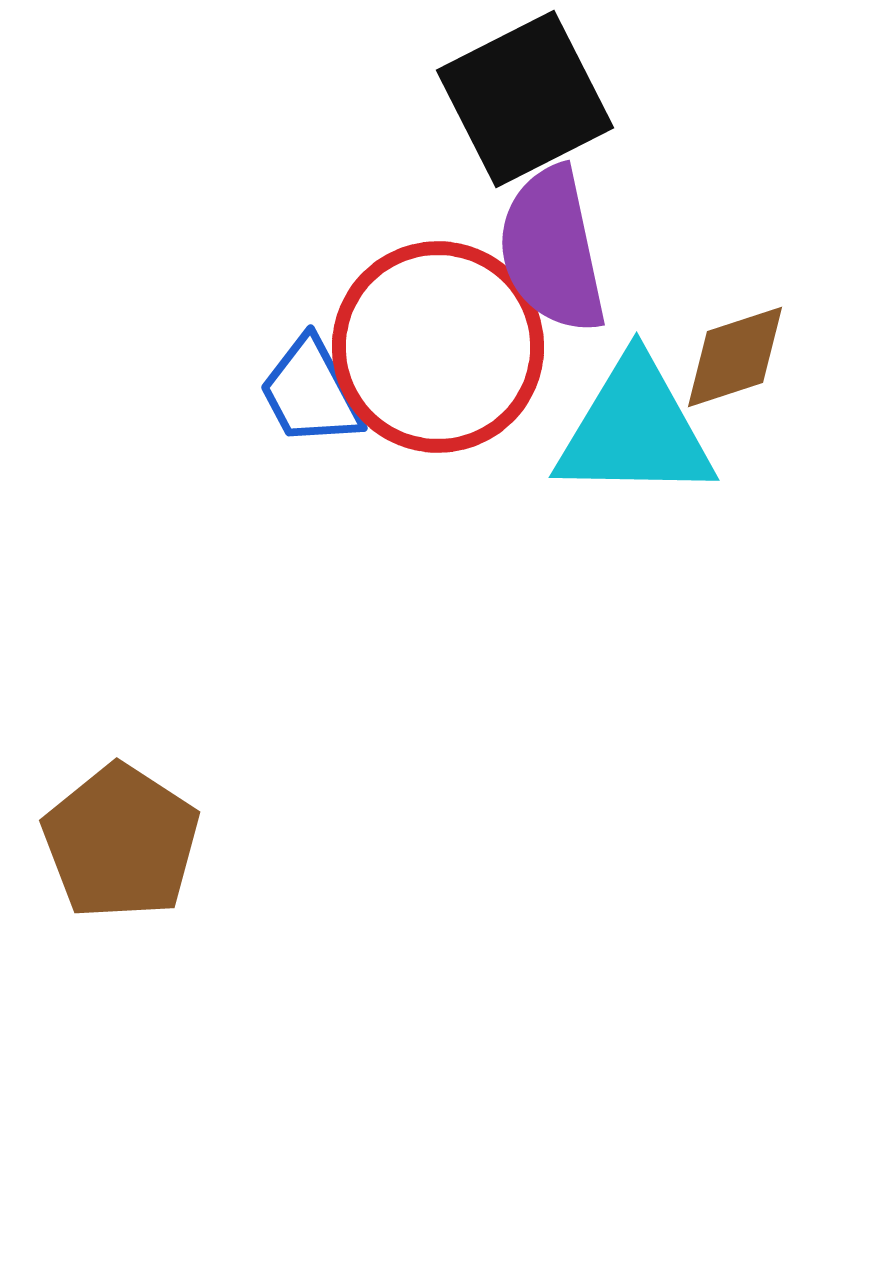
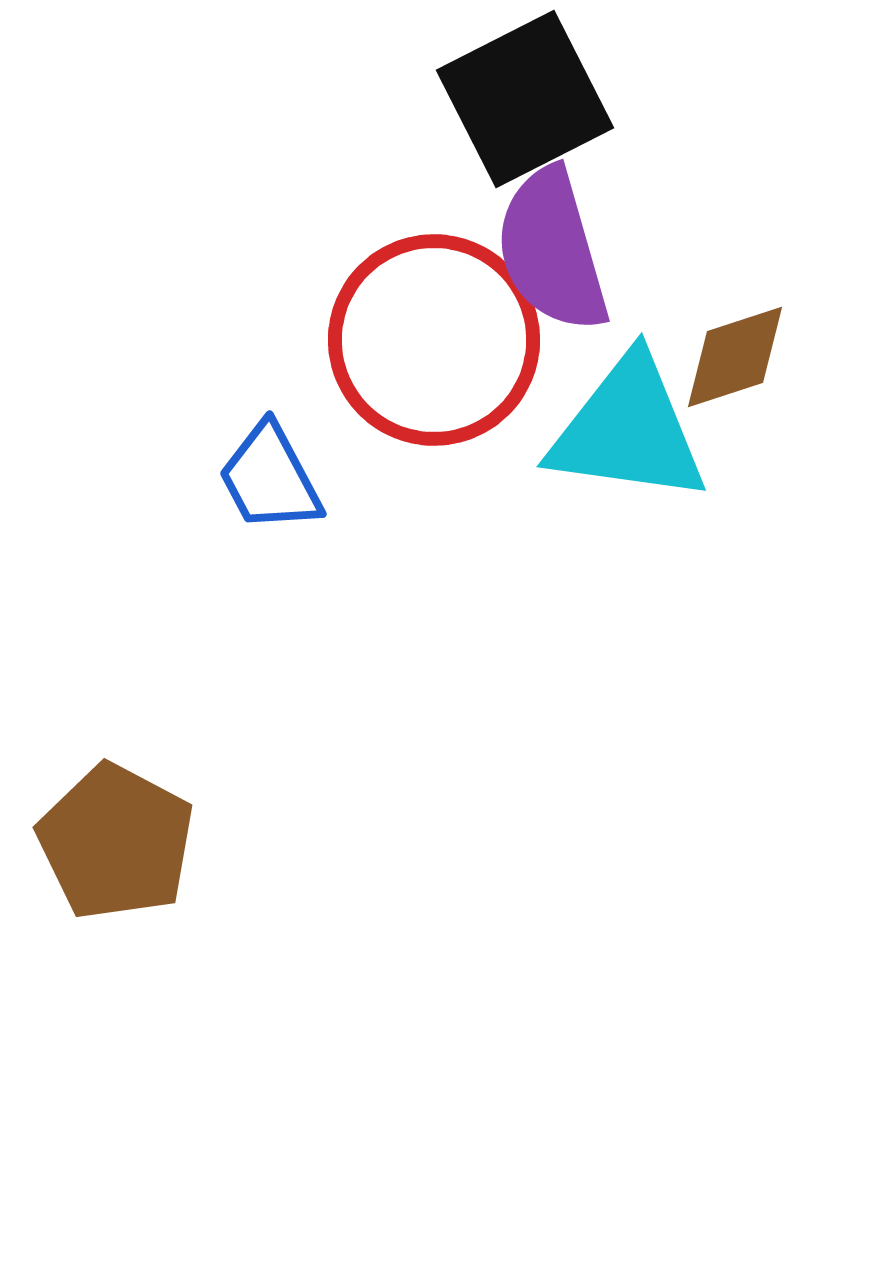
purple semicircle: rotated 4 degrees counterclockwise
red circle: moved 4 px left, 7 px up
blue trapezoid: moved 41 px left, 86 px down
cyan triangle: moved 7 px left; rotated 7 degrees clockwise
brown pentagon: moved 5 px left; rotated 5 degrees counterclockwise
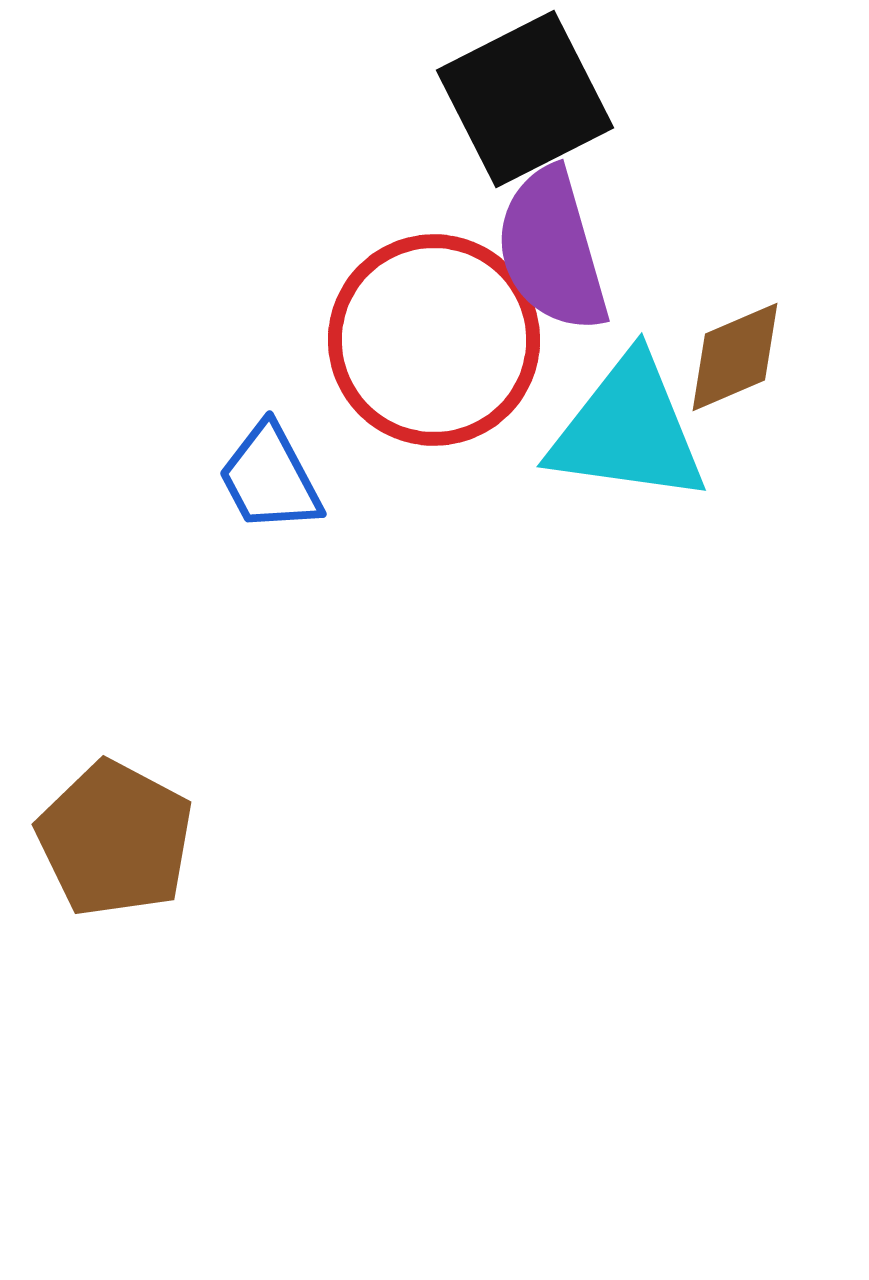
brown diamond: rotated 5 degrees counterclockwise
brown pentagon: moved 1 px left, 3 px up
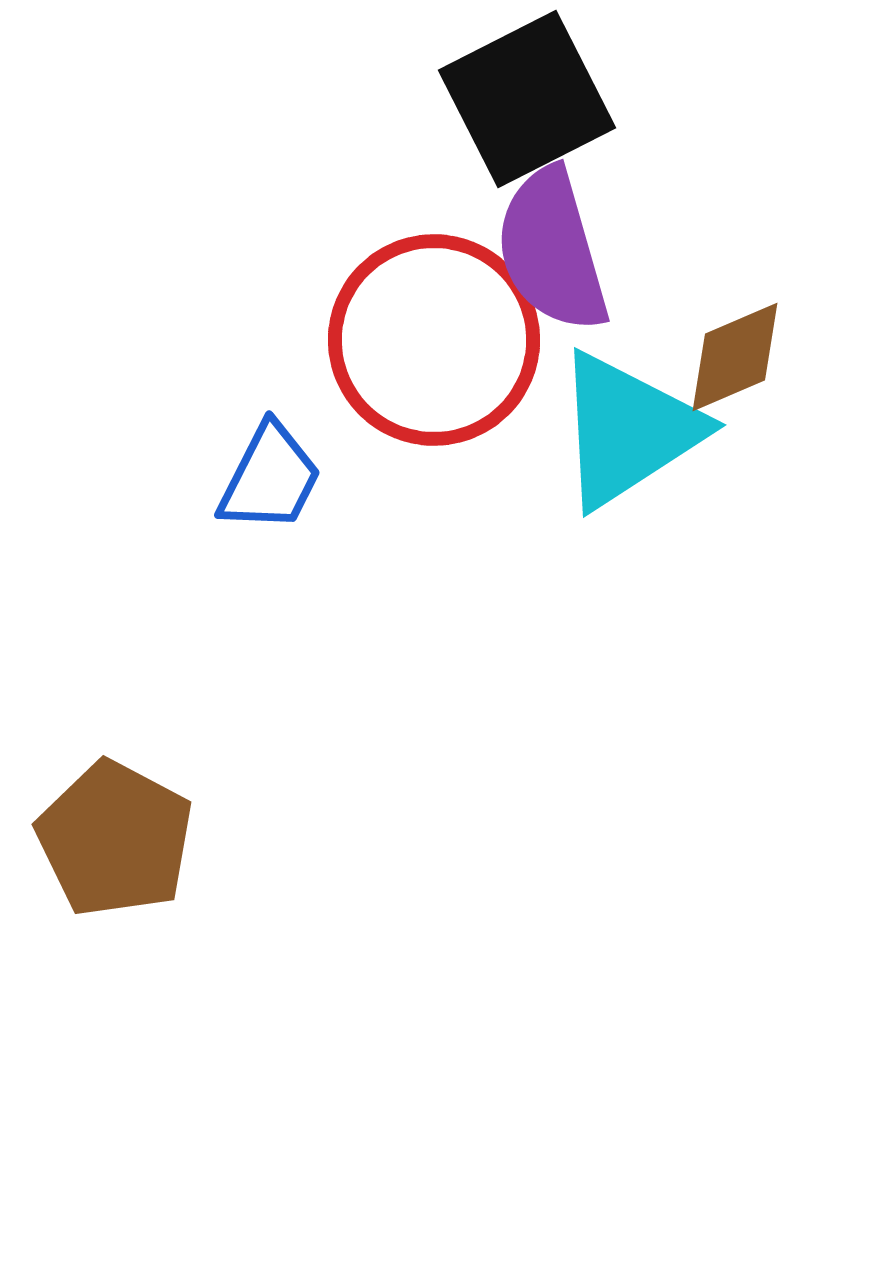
black square: moved 2 px right
cyan triangle: rotated 41 degrees counterclockwise
blue trapezoid: rotated 125 degrees counterclockwise
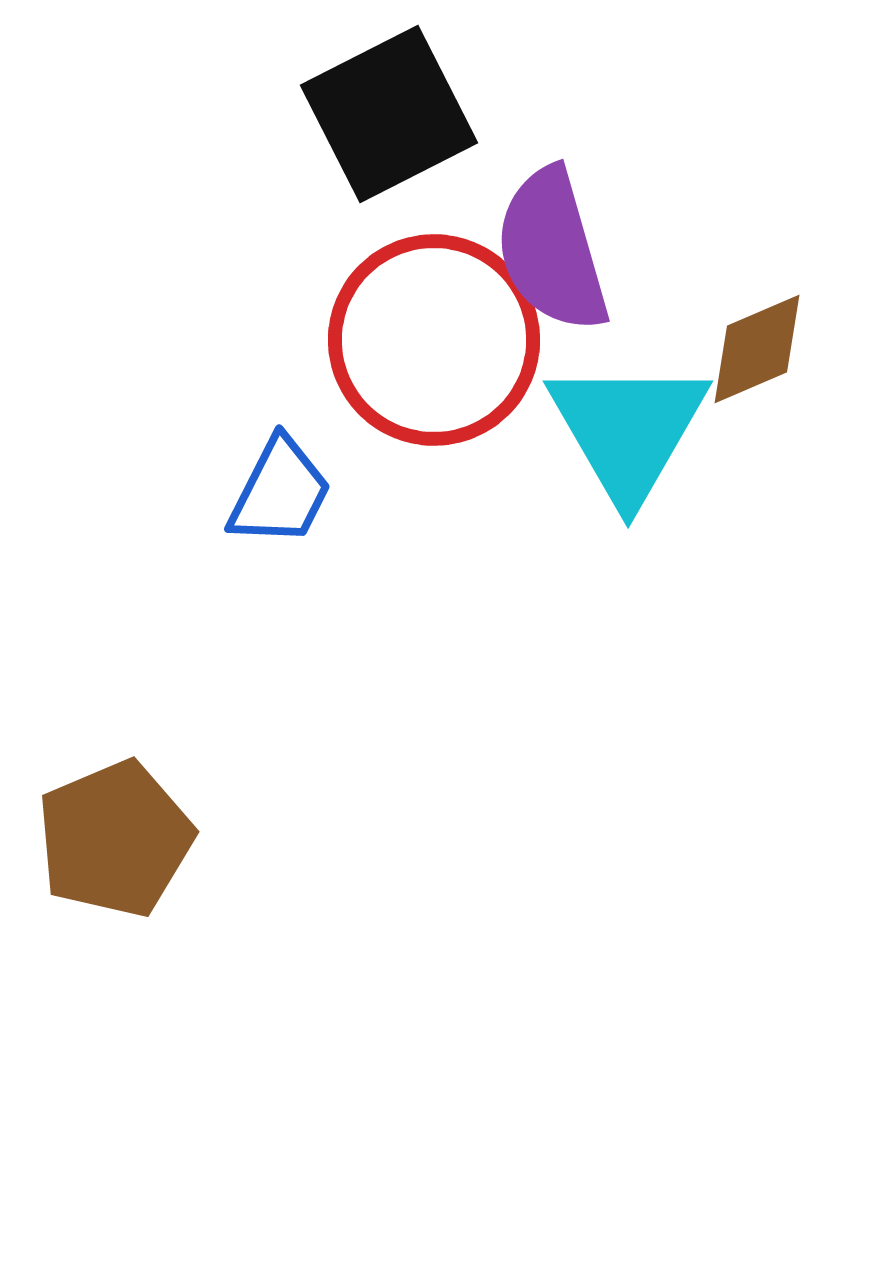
black square: moved 138 px left, 15 px down
brown diamond: moved 22 px right, 8 px up
cyan triangle: rotated 27 degrees counterclockwise
blue trapezoid: moved 10 px right, 14 px down
brown pentagon: rotated 21 degrees clockwise
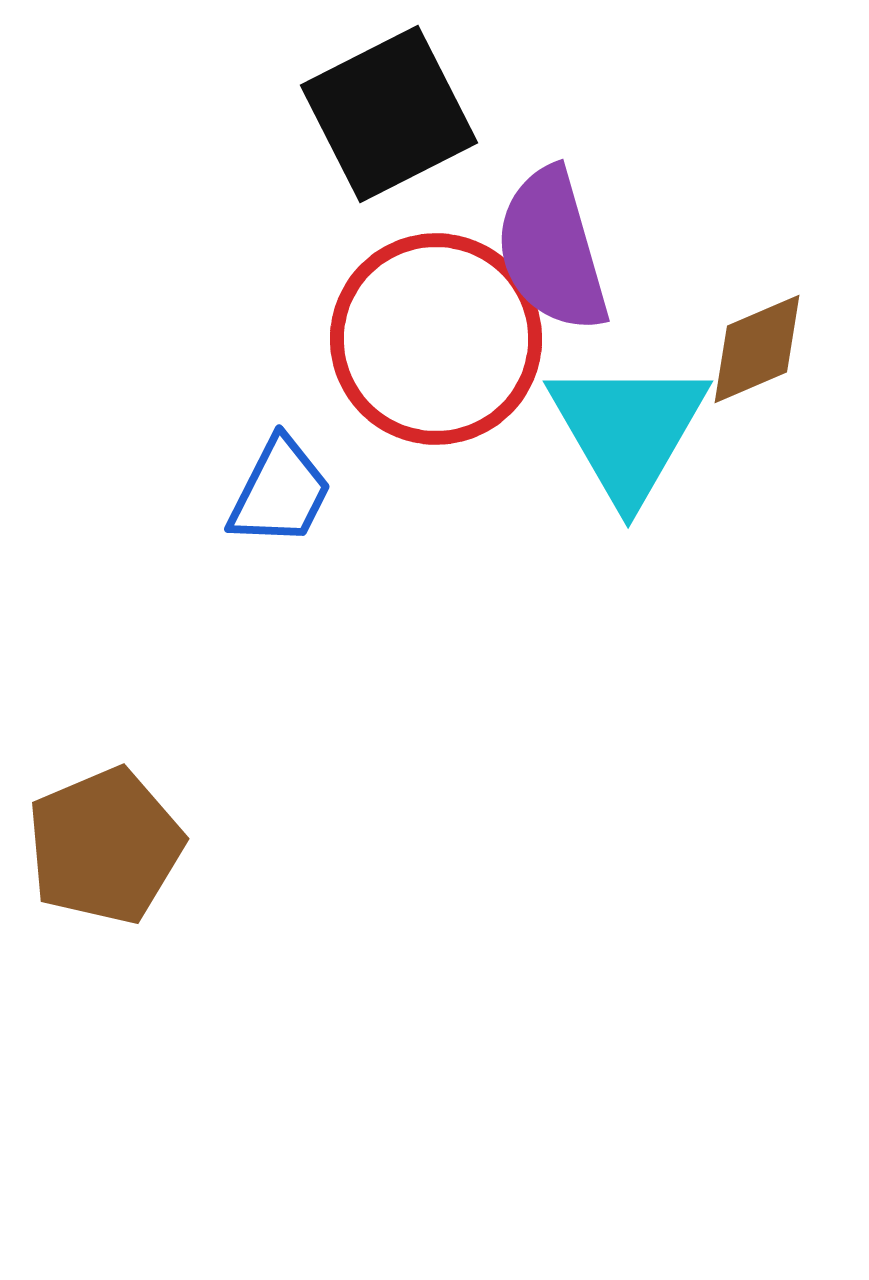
red circle: moved 2 px right, 1 px up
brown pentagon: moved 10 px left, 7 px down
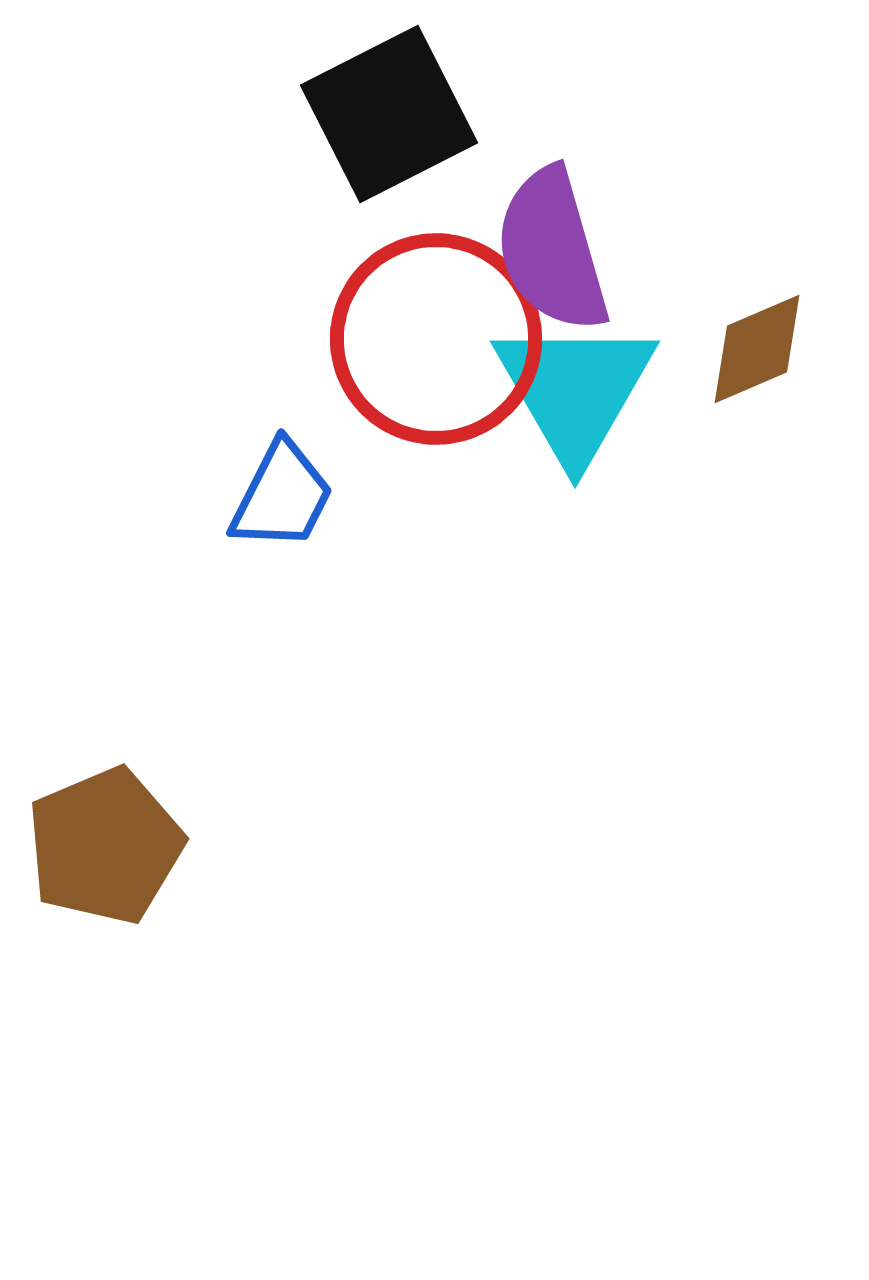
cyan triangle: moved 53 px left, 40 px up
blue trapezoid: moved 2 px right, 4 px down
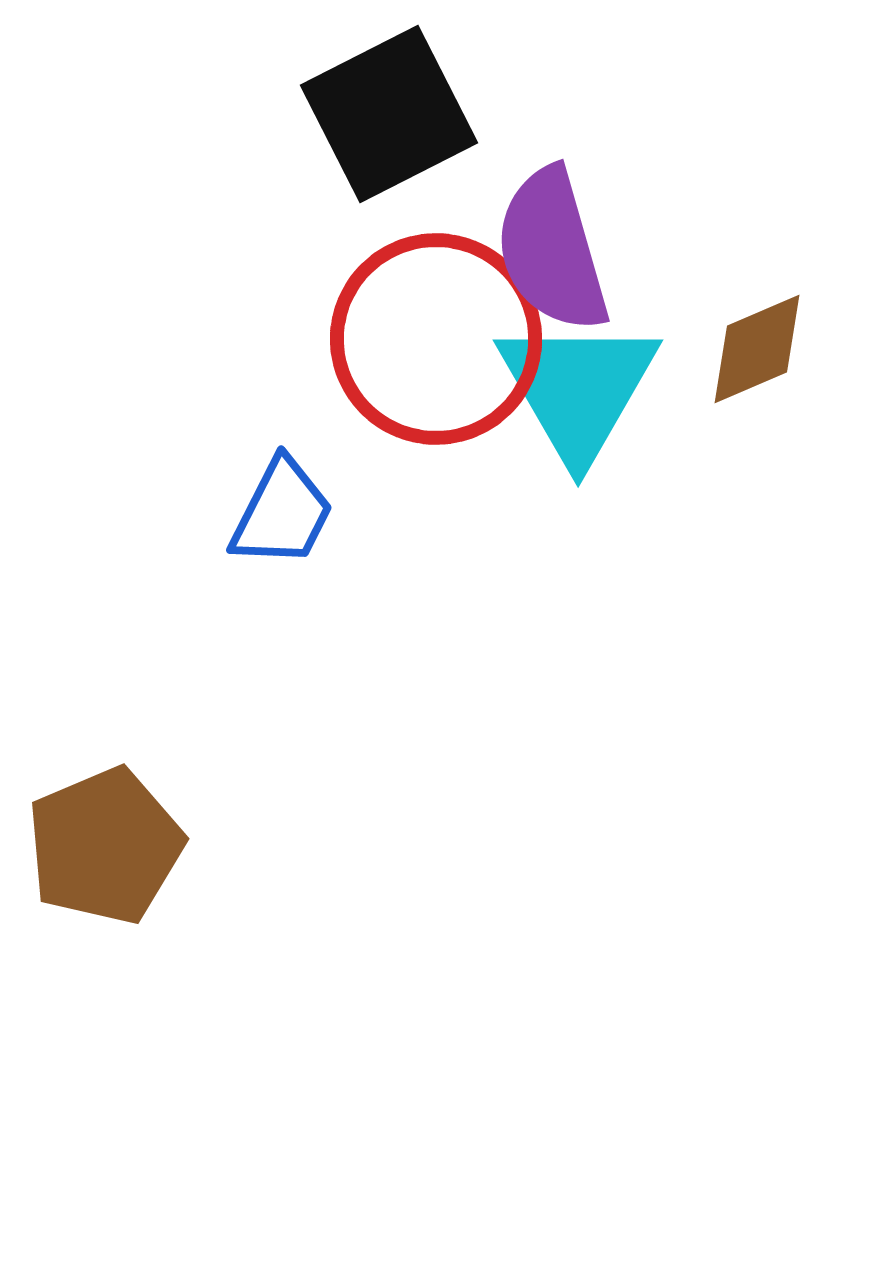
cyan triangle: moved 3 px right, 1 px up
blue trapezoid: moved 17 px down
